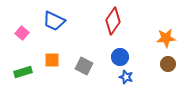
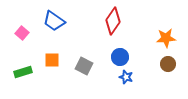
blue trapezoid: rotated 10 degrees clockwise
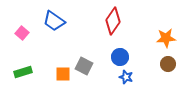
orange square: moved 11 px right, 14 px down
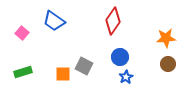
blue star: rotated 24 degrees clockwise
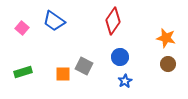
pink square: moved 5 px up
orange star: rotated 18 degrees clockwise
blue star: moved 1 px left, 4 px down
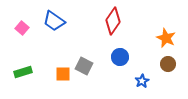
orange star: rotated 12 degrees clockwise
blue star: moved 17 px right
